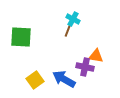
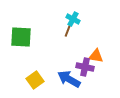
blue arrow: moved 5 px right
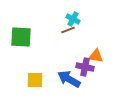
brown line: rotated 48 degrees clockwise
yellow square: rotated 36 degrees clockwise
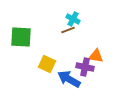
yellow square: moved 12 px right, 16 px up; rotated 24 degrees clockwise
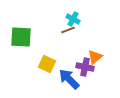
orange triangle: moved 1 px left, 1 px down; rotated 49 degrees counterclockwise
blue arrow: rotated 15 degrees clockwise
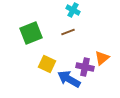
cyan cross: moved 9 px up
brown line: moved 2 px down
green square: moved 10 px right, 4 px up; rotated 25 degrees counterclockwise
orange triangle: moved 7 px right, 1 px down
blue arrow: rotated 15 degrees counterclockwise
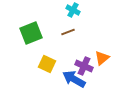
purple cross: moved 1 px left, 1 px up; rotated 12 degrees clockwise
blue arrow: moved 5 px right
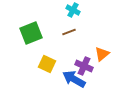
brown line: moved 1 px right
orange triangle: moved 4 px up
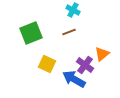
purple cross: moved 1 px right, 1 px up; rotated 12 degrees clockwise
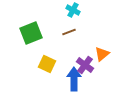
blue arrow: rotated 60 degrees clockwise
